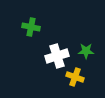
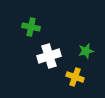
green star: rotated 14 degrees counterclockwise
white cross: moved 8 px left
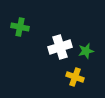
green cross: moved 11 px left
white cross: moved 11 px right, 9 px up
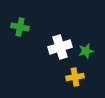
yellow cross: rotated 30 degrees counterclockwise
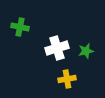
white cross: moved 3 px left, 1 px down
yellow cross: moved 8 px left, 2 px down
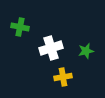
white cross: moved 6 px left
yellow cross: moved 4 px left, 2 px up
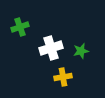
green cross: rotated 30 degrees counterclockwise
green star: moved 5 px left
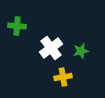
green cross: moved 3 px left, 1 px up; rotated 24 degrees clockwise
white cross: rotated 20 degrees counterclockwise
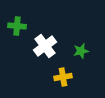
white cross: moved 6 px left, 2 px up
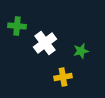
white cross: moved 3 px up
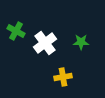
green cross: moved 1 px left, 5 px down; rotated 24 degrees clockwise
green star: moved 9 px up; rotated 14 degrees clockwise
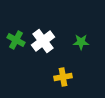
green cross: moved 9 px down
white cross: moved 2 px left, 2 px up
